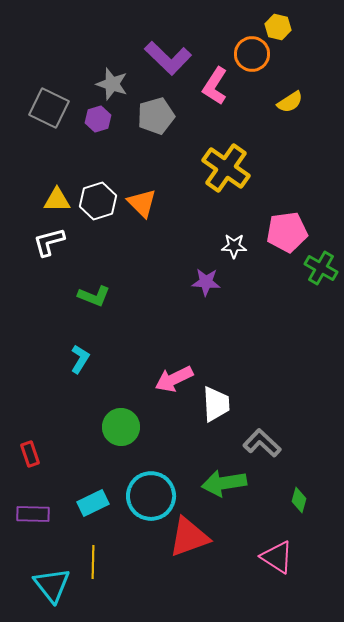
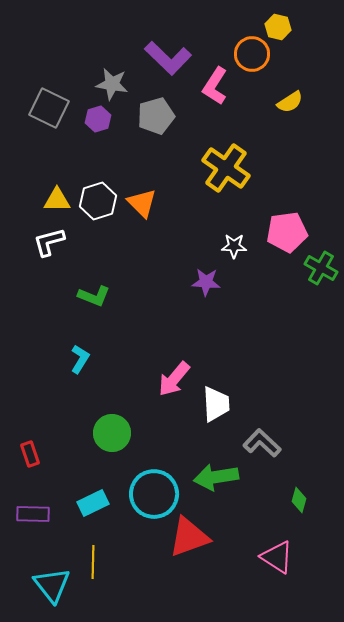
gray star: rotated 8 degrees counterclockwise
pink arrow: rotated 24 degrees counterclockwise
green circle: moved 9 px left, 6 px down
green arrow: moved 8 px left, 6 px up
cyan circle: moved 3 px right, 2 px up
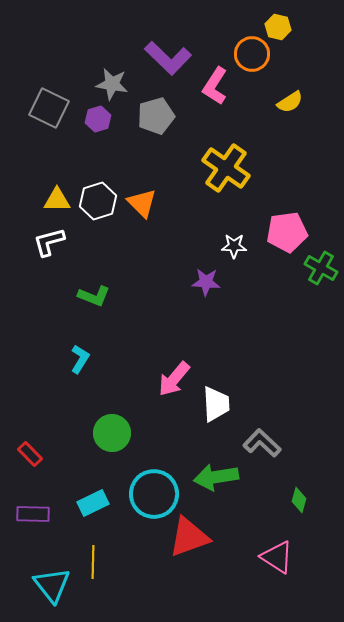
red rectangle: rotated 25 degrees counterclockwise
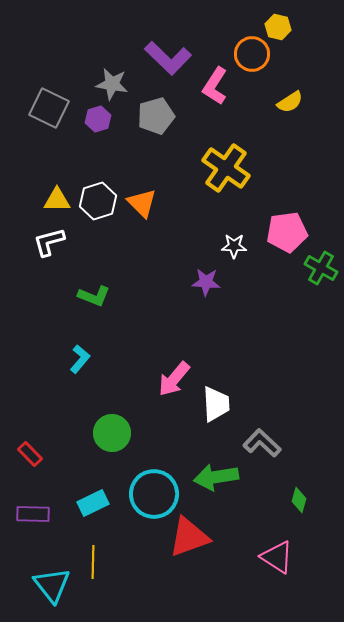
cyan L-shape: rotated 8 degrees clockwise
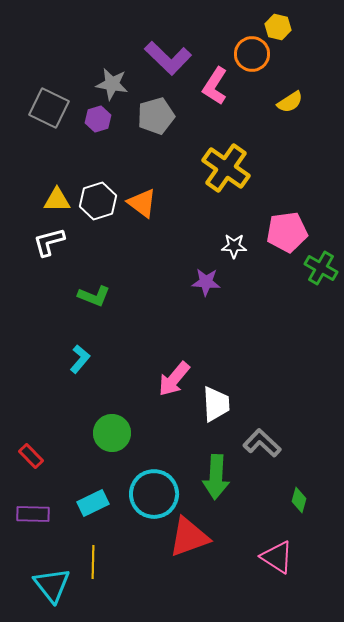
orange triangle: rotated 8 degrees counterclockwise
red rectangle: moved 1 px right, 2 px down
green arrow: rotated 78 degrees counterclockwise
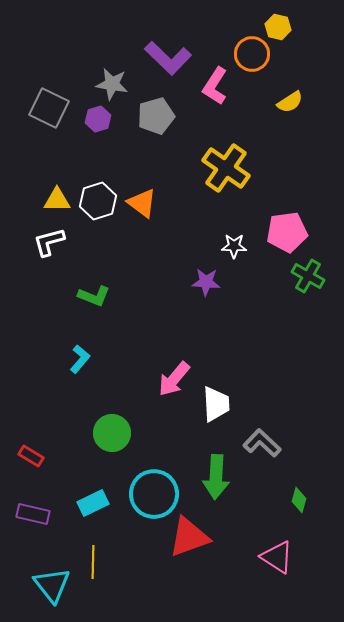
green cross: moved 13 px left, 8 px down
red rectangle: rotated 15 degrees counterclockwise
purple rectangle: rotated 12 degrees clockwise
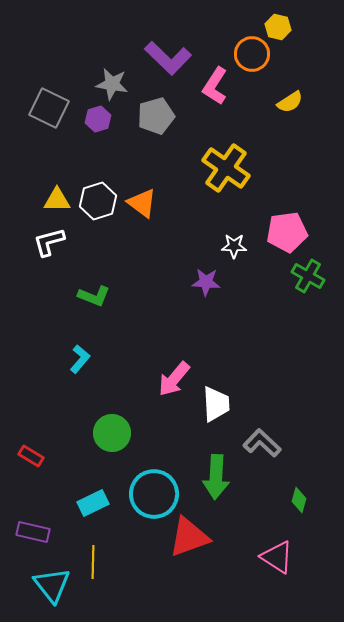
purple rectangle: moved 18 px down
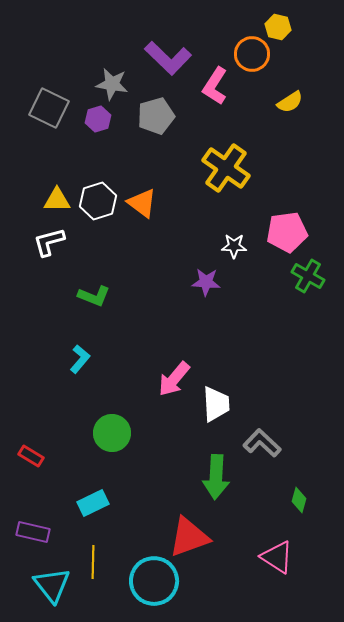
cyan circle: moved 87 px down
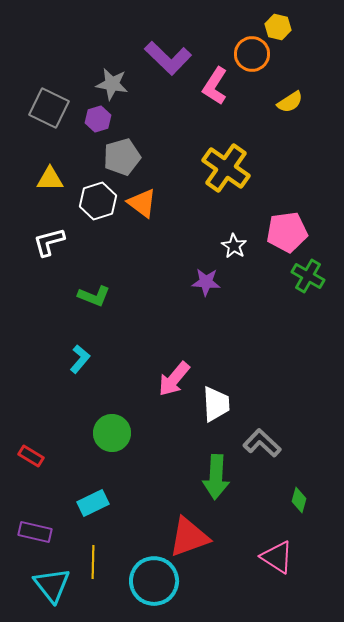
gray pentagon: moved 34 px left, 41 px down
yellow triangle: moved 7 px left, 21 px up
white star: rotated 30 degrees clockwise
purple rectangle: moved 2 px right
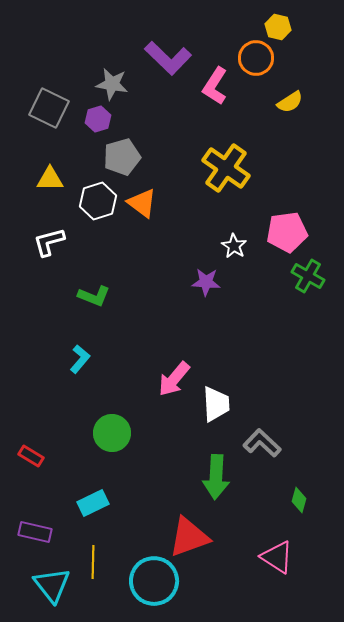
orange circle: moved 4 px right, 4 px down
